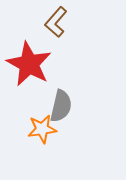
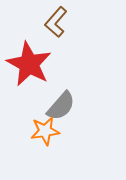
gray semicircle: rotated 28 degrees clockwise
orange star: moved 3 px right, 2 px down
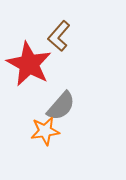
brown L-shape: moved 3 px right, 14 px down
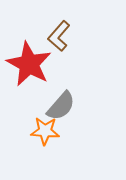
orange star: rotated 12 degrees clockwise
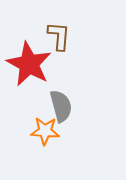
brown L-shape: rotated 144 degrees clockwise
gray semicircle: rotated 56 degrees counterclockwise
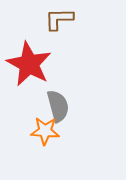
brown L-shape: moved 17 px up; rotated 96 degrees counterclockwise
gray semicircle: moved 3 px left
